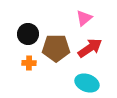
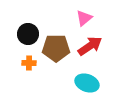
red arrow: moved 2 px up
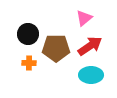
cyan ellipse: moved 4 px right, 8 px up; rotated 20 degrees counterclockwise
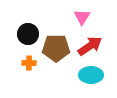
pink triangle: moved 2 px left, 1 px up; rotated 18 degrees counterclockwise
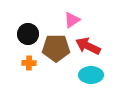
pink triangle: moved 10 px left, 3 px down; rotated 24 degrees clockwise
red arrow: moved 2 px left; rotated 120 degrees counterclockwise
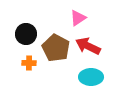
pink triangle: moved 6 px right, 2 px up
black circle: moved 2 px left
brown pentagon: rotated 28 degrees clockwise
cyan ellipse: moved 2 px down
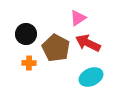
red arrow: moved 3 px up
cyan ellipse: rotated 25 degrees counterclockwise
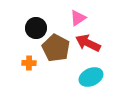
black circle: moved 10 px right, 6 px up
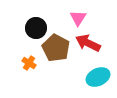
pink triangle: rotated 24 degrees counterclockwise
orange cross: rotated 32 degrees clockwise
cyan ellipse: moved 7 px right
